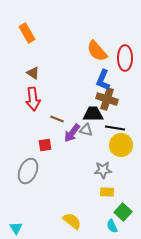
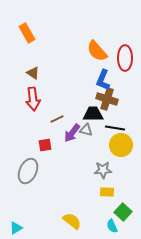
brown line: rotated 48 degrees counterclockwise
cyan triangle: rotated 32 degrees clockwise
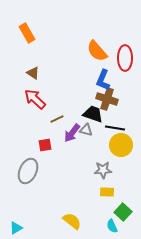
red arrow: moved 2 px right; rotated 140 degrees clockwise
black trapezoid: rotated 20 degrees clockwise
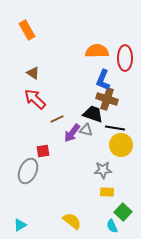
orange rectangle: moved 3 px up
orange semicircle: rotated 130 degrees clockwise
red square: moved 2 px left, 6 px down
cyan triangle: moved 4 px right, 3 px up
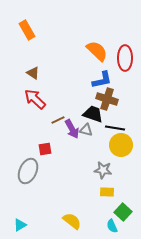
orange semicircle: rotated 45 degrees clockwise
blue L-shape: moved 1 px left; rotated 125 degrees counterclockwise
brown line: moved 1 px right, 1 px down
purple arrow: moved 4 px up; rotated 66 degrees counterclockwise
red square: moved 2 px right, 2 px up
gray star: rotated 12 degrees clockwise
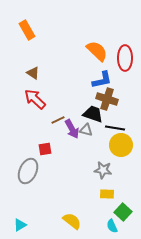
yellow rectangle: moved 2 px down
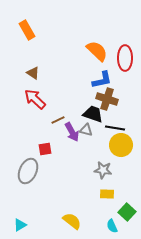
purple arrow: moved 3 px down
green square: moved 4 px right
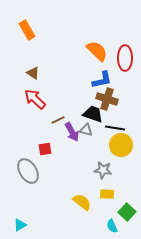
gray ellipse: rotated 55 degrees counterclockwise
yellow semicircle: moved 10 px right, 19 px up
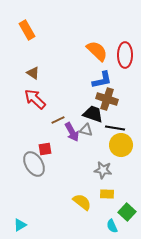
red ellipse: moved 3 px up
gray ellipse: moved 6 px right, 7 px up
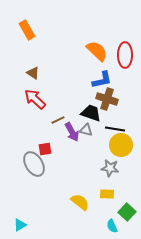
black trapezoid: moved 2 px left, 1 px up
black line: moved 1 px down
gray star: moved 7 px right, 2 px up
yellow semicircle: moved 2 px left
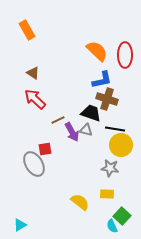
green square: moved 5 px left, 4 px down
